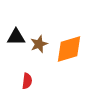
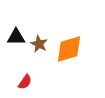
brown star: rotated 24 degrees counterclockwise
red semicircle: moved 2 px left, 1 px down; rotated 28 degrees clockwise
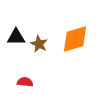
orange diamond: moved 6 px right, 10 px up
red semicircle: rotated 119 degrees counterclockwise
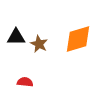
orange diamond: moved 3 px right
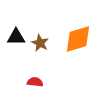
brown star: moved 1 px right, 1 px up
red semicircle: moved 10 px right
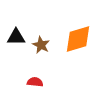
brown star: moved 1 px right, 2 px down
